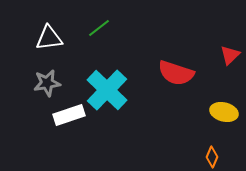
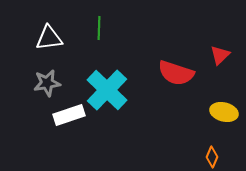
green line: rotated 50 degrees counterclockwise
red triangle: moved 10 px left
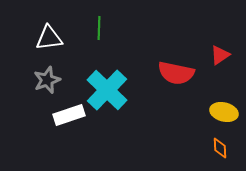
red triangle: rotated 10 degrees clockwise
red semicircle: rotated 6 degrees counterclockwise
gray star: moved 3 px up; rotated 12 degrees counterclockwise
orange diamond: moved 8 px right, 9 px up; rotated 25 degrees counterclockwise
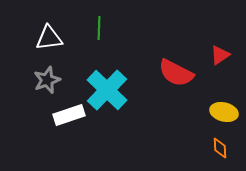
red semicircle: rotated 15 degrees clockwise
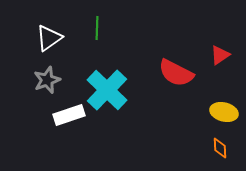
green line: moved 2 px left
white triangle: rotated 28 degrees counterclockwise
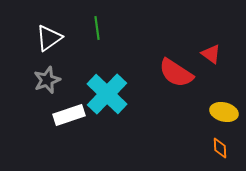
green line: rotated 10 degrees counterclockwise
red triangle: moved 9 px left, 1 px up; rotated 50 degrees counterclockwise
red semicircle: rotated 6 degrees clockwise
cyan cross: moved 4 px down
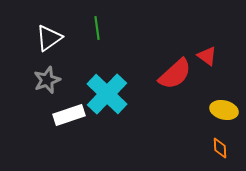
red triangle: moved 4 px left, 2 px down
red semicircle: moved 1 px left, 1 px down; rotated 75 degrees counterclockwise
yellow ellipse: moved 2 px up
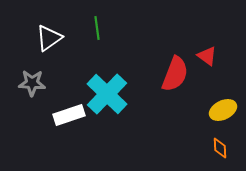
red semicircle: rotated 27 degrees counterclockwise
gray star: moved 15 px left, 3 px down; rotated 24 degrees clockwise
yellow ellipse: moved 1 px left; rotated 40 degrees counterclockwise
